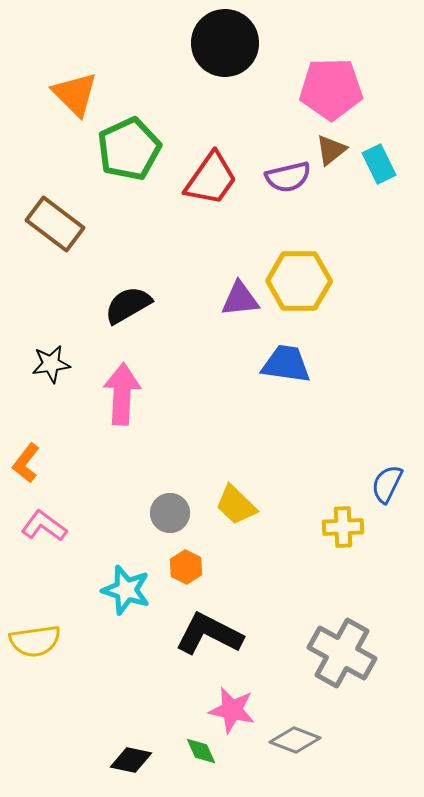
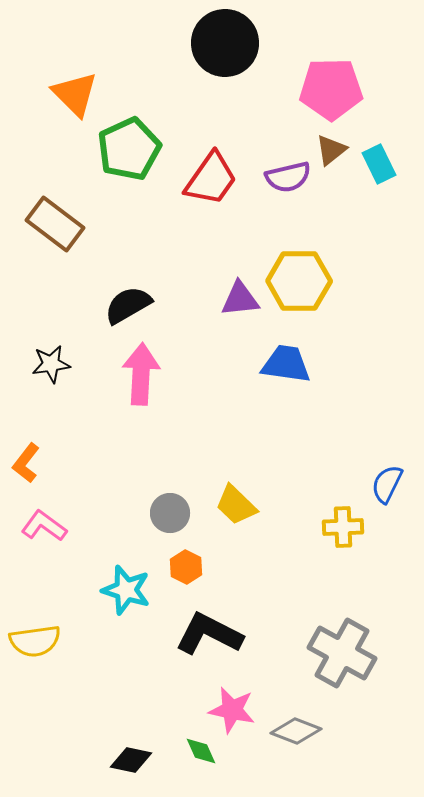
pink arrow: moved 19 px right, 20 px up
gray diamond: moved 1 px right, 9 px up
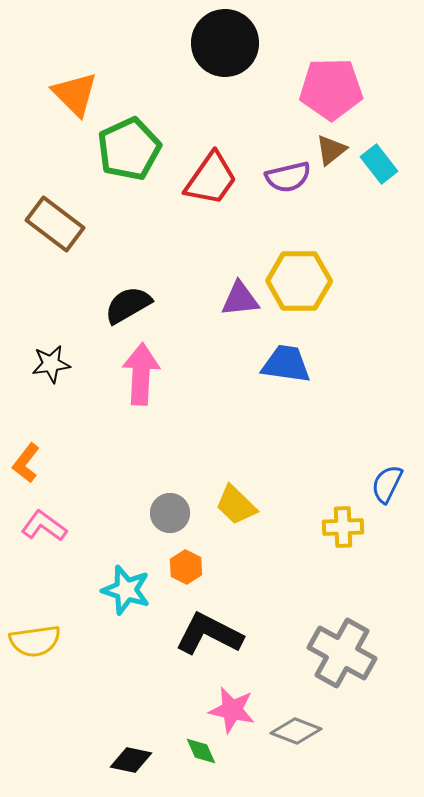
cyan rectangle: rotated 12 degrees counterclockwise
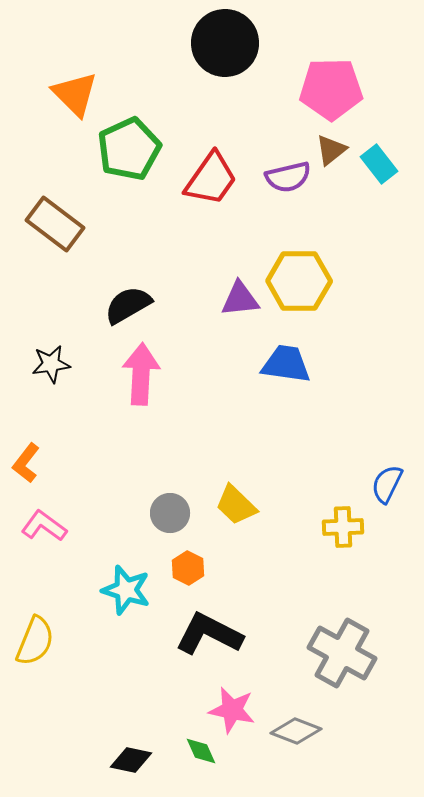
orange hexagon: moved 2 px right, 1 px down
yellow semicircle: rotated 60 degrees counterclockwise
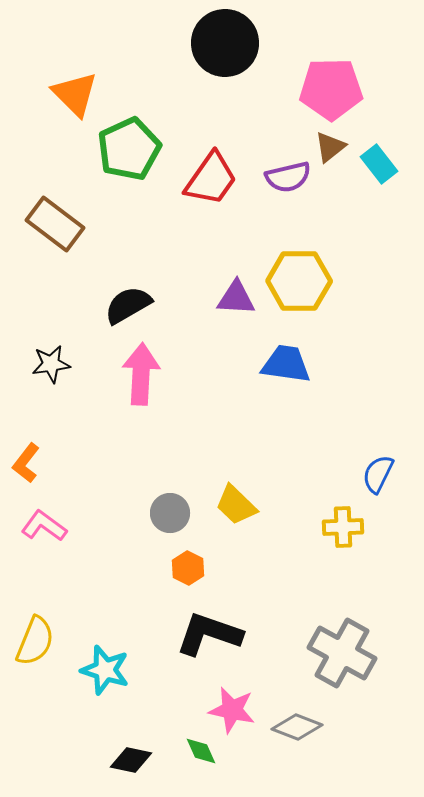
brown triangle: moved 1 px left, 3 px up
purple triangle: moved 4 px left, 1 px up; rotated 9 degrees clockwise
blue semicircle: moved 9 px left, 10 px up
cyan star: moved 21 px left, 80 px down
black L-shape: rotated 8 degrees counterclockwise
gray diamond: moved 1 px right, 4 px up
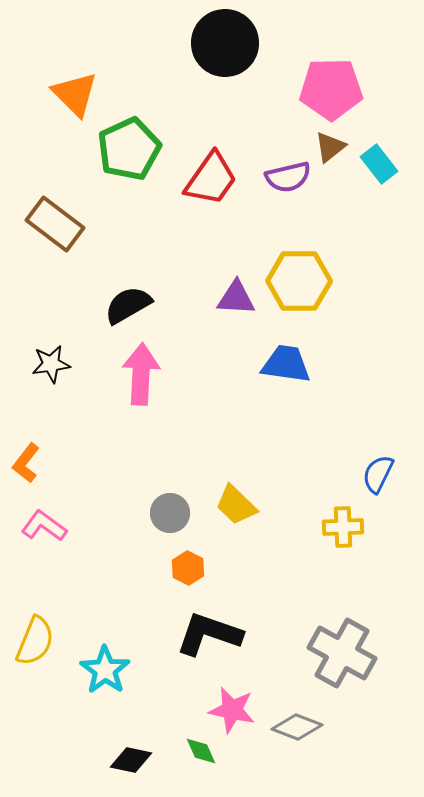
cyan star: rotated 18 degrees clockwise
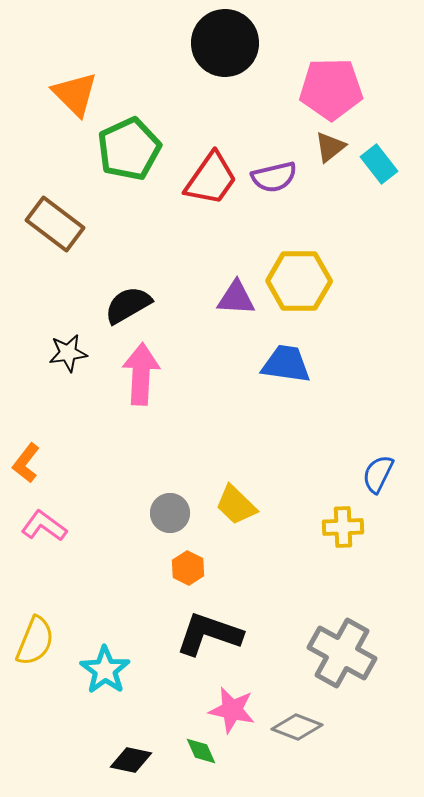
purple semicircle: moved 14 px left
black star: moved 17 px right, 11 px up
